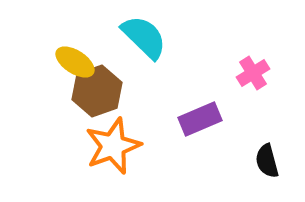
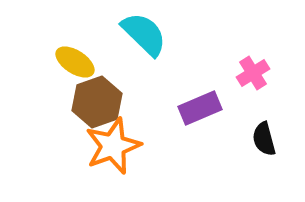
cyan semicircle: moved 3 px up
brown hexagon: moved 11 px down
purple rectangle: moved 11 px up
black semicircle: moved 3 px left, 22 px up
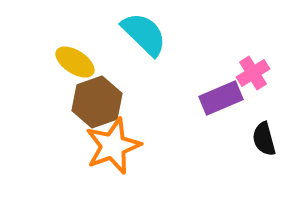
purple rectangle: moved 21 px right, 10 px up
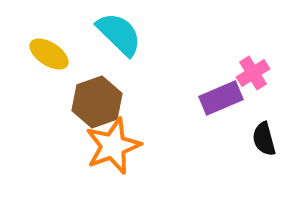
cyan semicircle: moved 25 px left
yellow ellipse: moved 26 px left, 8 px up
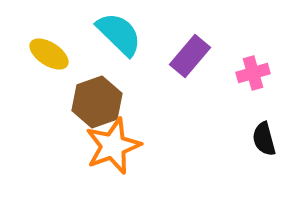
pink cross: rotated 16 degrees clockwise
purple rectangle: moved 31 px left, 42 px up; rotated 27 degrees counterclockwise
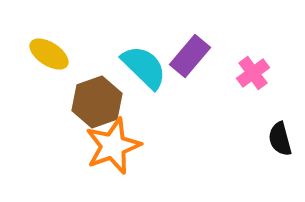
cyan semicircle: moved 25 px right, 33 px down
pink cross: rotated 20 degrees counterclockwise
black semicircle: moved 16 px right
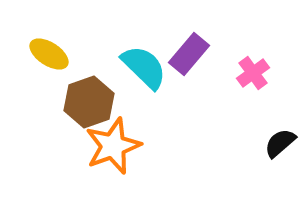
purple rectangle: moved 1 px left, 2 px up
brown hexagon: moved 8 px left
black semicircle: moved 4 px down; rotated 64 degrees clockwise
